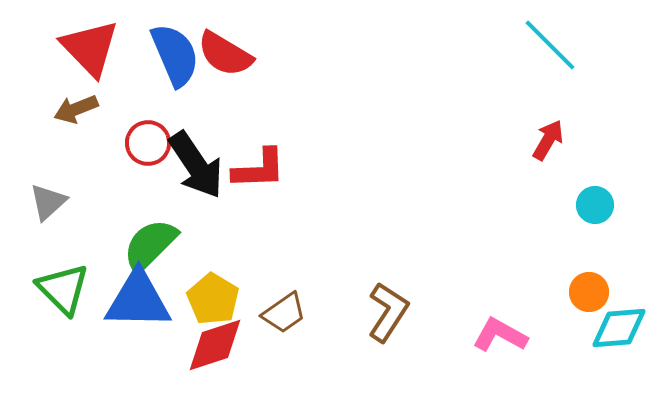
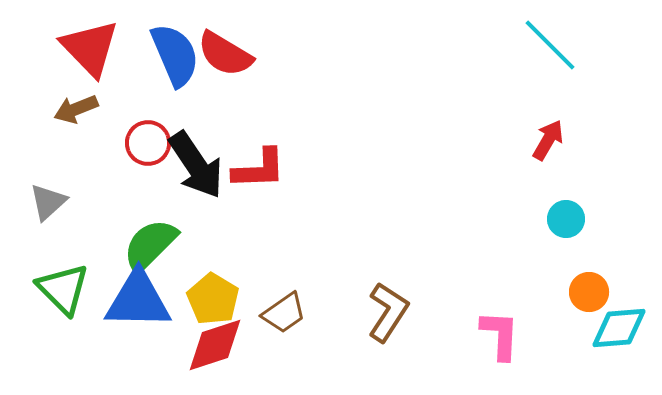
cyan circle: moved 29 px left, 14 px down
pink L-shape: rotated 64 degrees clockwise
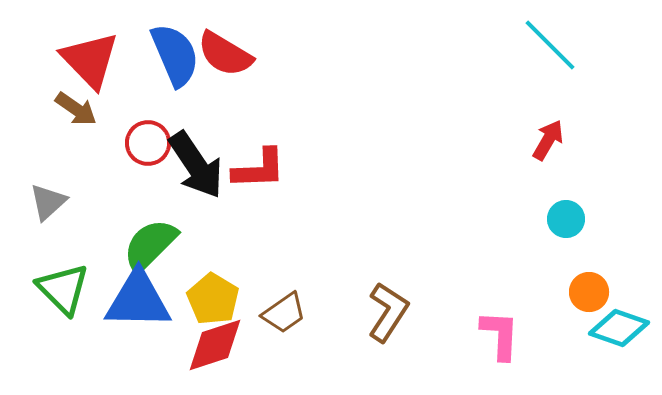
red triangle: moved 12 px down
brown arrow: rotated 123 degrees counterclockwise
cyan diamond: rotated 24 degrees clockwise
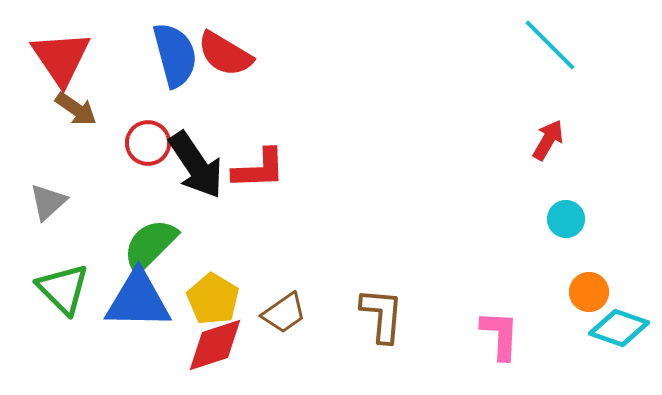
blue semicircle: rotated 8 degrees clockwise
red triangle: moved 29 px left, 2 px up; rotated 10 degrees clockwise
brown L-shape: moved 6 px left, 3 px down; rotated 28 degrees counterclockwise
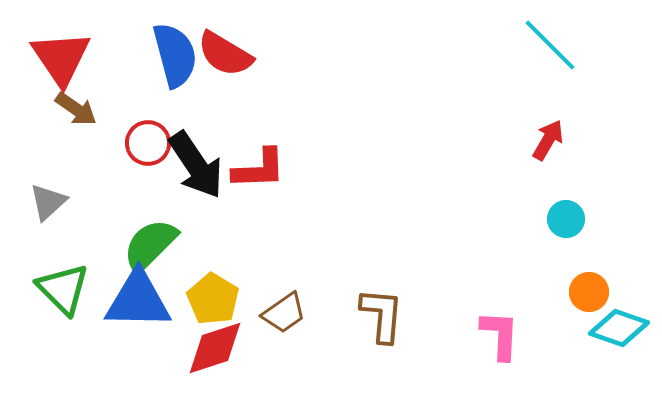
red diamond: moved 3 px down
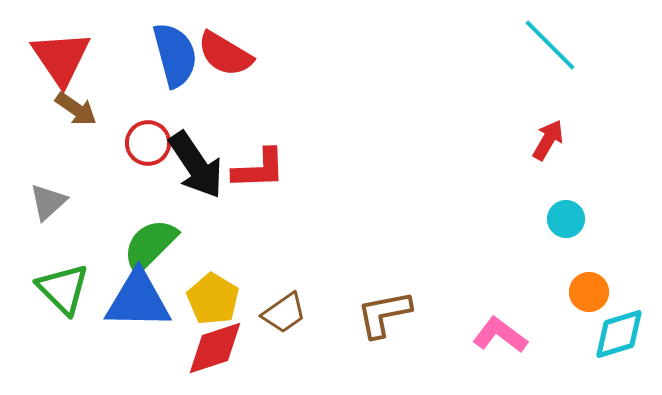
brown L-shape: moved 2 px right, 1 px up; rotated 106 degrees counterclockwise
cyan diamond: moved 6 px down; rotated 36 degrees counterclockwise
pink L-shape: rotated 56 degrees counterclockwise
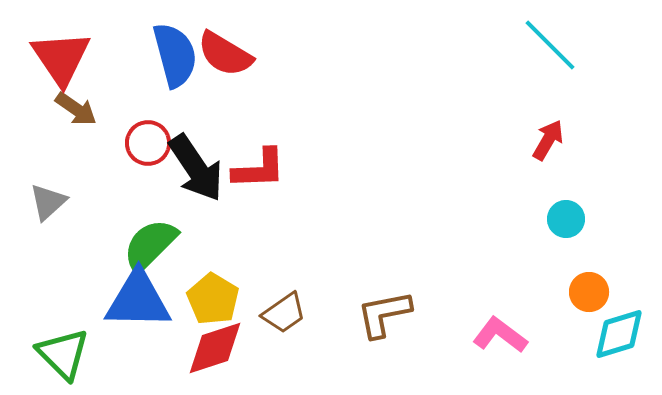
black arrow: moved 3 px down
green triangle: moved 65 px down
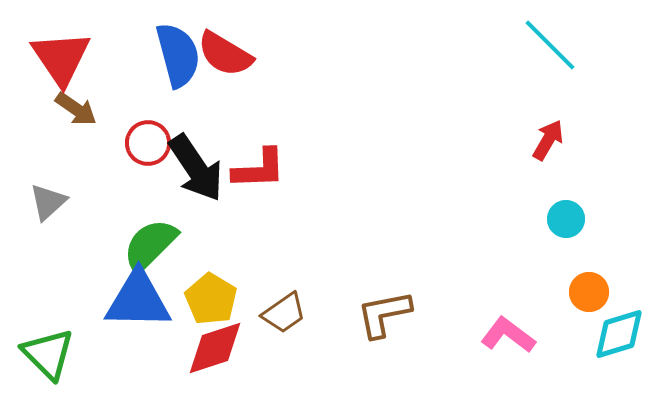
blue semicircle: moved 3 px right
yellow pentagon: moved 2 px left
pink L-shape: moved 8 px right
green triangle: moved 15 px left
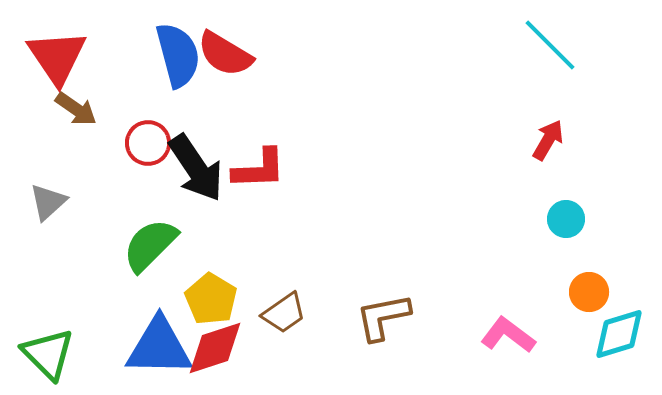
red triangle: moved 4 px left, 1 px up
blue triangle: moved 21 px right, 47 px down
brown L-shape: moved 1 px left, 3 px down
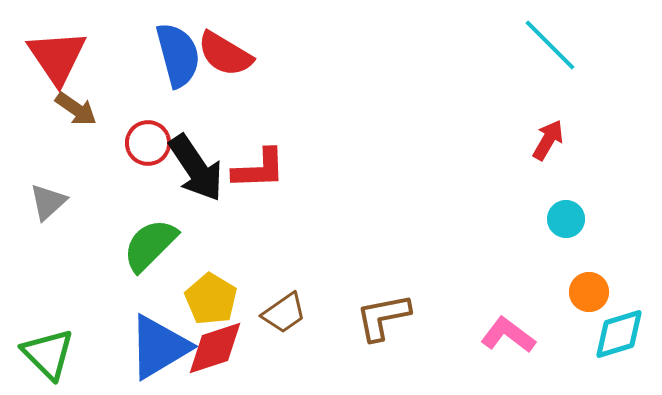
blue triangle: rotated 32 degrees counterclockwise
